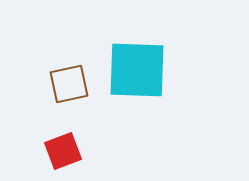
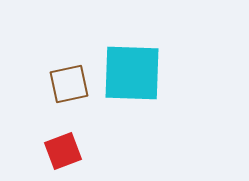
cyan square: moved 5 px left, 3 px down
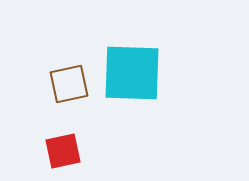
red square: rotated 9 degrees clockwise
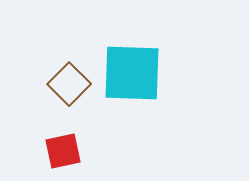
brown square: rotated 33 degrees counterclockwise
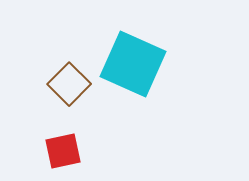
cyan square: moved 1 px right, 9 px up; rotated 22 degrees clockwise
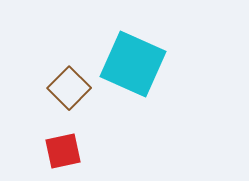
brown square: moved 4 px down
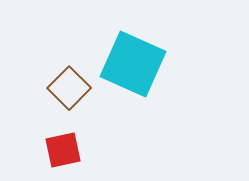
red square: moved 1 px up
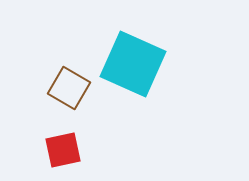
brown square: rotated 15 degrees counterclockwise
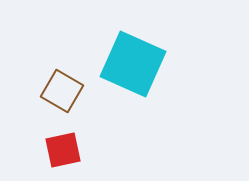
brown square: moved 7 px left, 3 px down
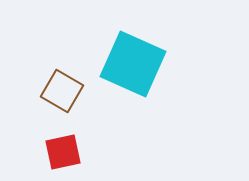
red square: moved 2 px down
